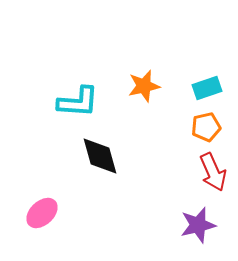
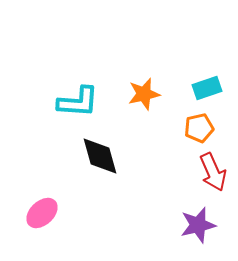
orange star: moved 8 px down
orange pentagon: moved 7 px left, 1 px down
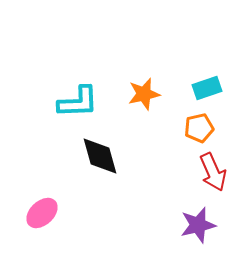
cyan L-shape: rotated 6 degrees counterclockwise
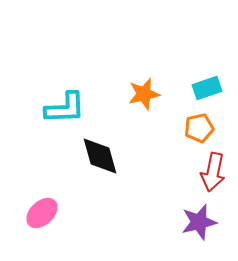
cyan L-shape: moved 13 px left, 6 px down
red arrow: rotated 36 degrees clockwise
purple star: moved 1 px right, 3 px up
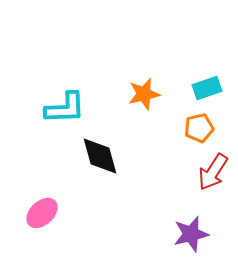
red arrow: rotated 21 degrees clockwise
purple star: moved 8 px left, 12 px down
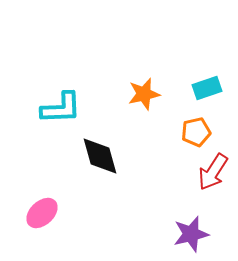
cyan L-shape: moved 4 px left
orange pentagon: moved 3 px left, 4 px down
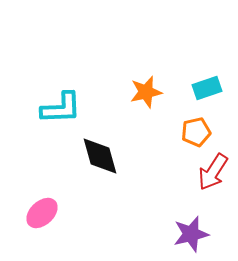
orange star: moved 2 px right, 2 px up
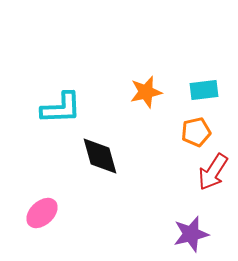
cyan rectangle: moved 3 px left, 2 px down; rotated 12 degrees clockwise
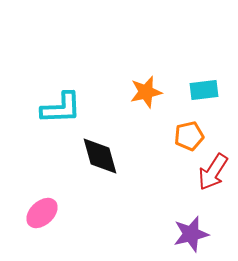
orange pentagon: moved 7 px left, 4 px down
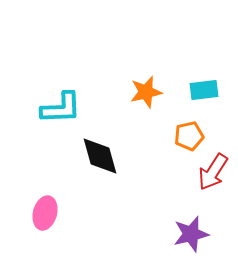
pink ellipse: moved 3 px right; rotated 32 degrees counterclockwise
